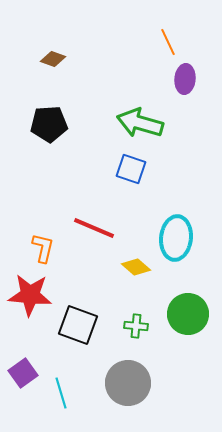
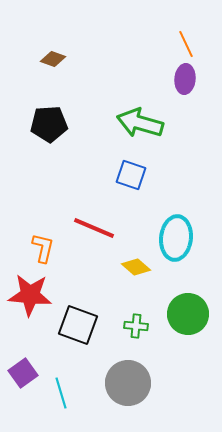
orange line: moved 18 px right, 2 px down
blue square: moved 6 px down
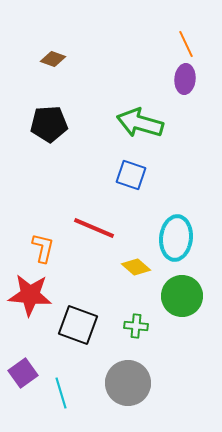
green circle: moved 6 px left, 18 px up
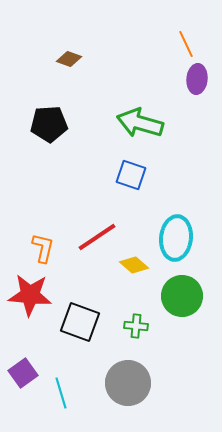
brown diamond: moved 16 px right
purple ellipse: moved 12 px right
red line: moved 3 px right, 9 px down; rotated 57 degrees counterclockwise
yellow diamond: moved 2 px left, 2 px up
black square: moved 2 px right, 3 px up
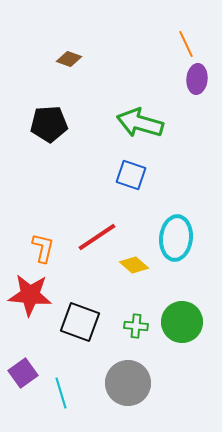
green circle: moved 26 px down
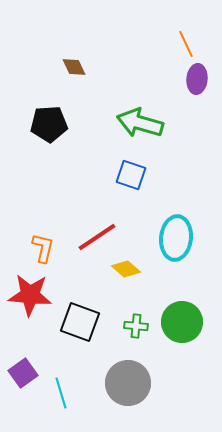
brown diamond: moved 5 px right, 8 px down; rotated 45 degrees clockwise
yellow diamond: moved 8 px left, 4 px down
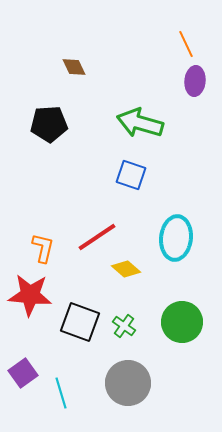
purple ellipse: moved 2 px left, 2 px down
green cross: moved 12 px left; rotated 30 degrees clockwise
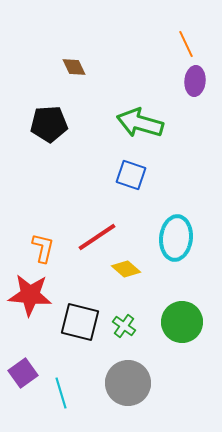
black square: rotated 6 degrees counterclockwise
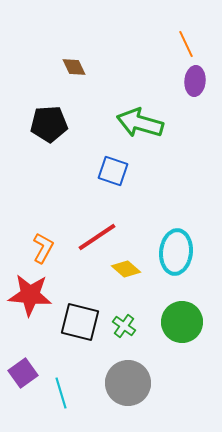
blue square: moved 18 px left, 4 px up
cyan ellipse: moved 14 px down
orange L-shape: rotated 16 degrees clockwise
